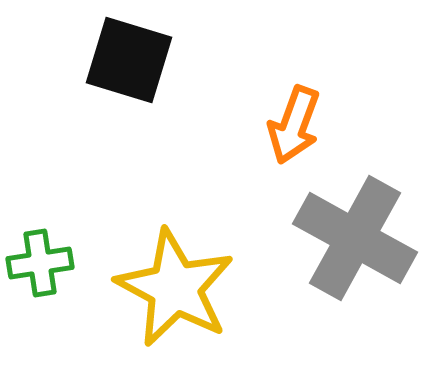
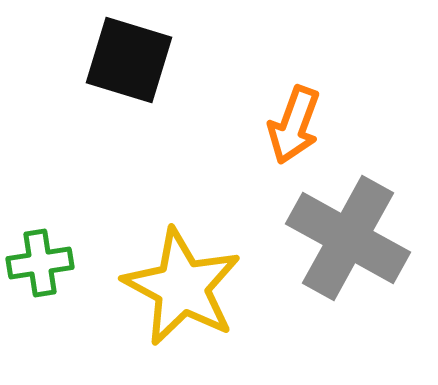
gray cross: moved 7 px left
yellow star: moved 7 px right, 1 px up
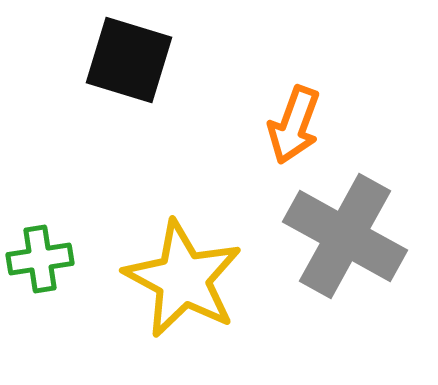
gray cross: moved 3 px left, 2 px up
green cross: moved 4 px up
yellow star: moved 1 px right, 8 px up
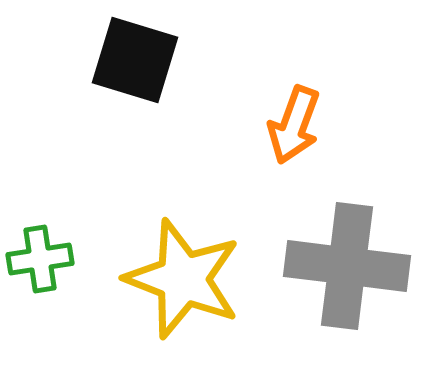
black square: moved 6 px right
gray cross: moved 2 px right, 30 px down; rotated 22 degrees counterclockwise
yellow star: rotated 7 degrees counterclockwise
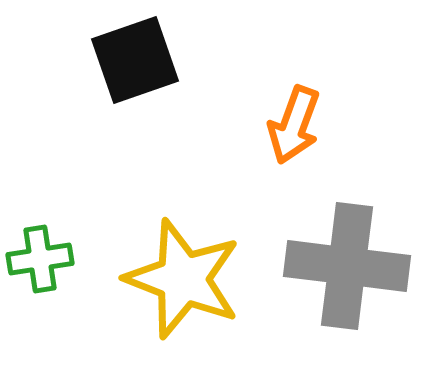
black square: rotated 36 degrees counterclockwise
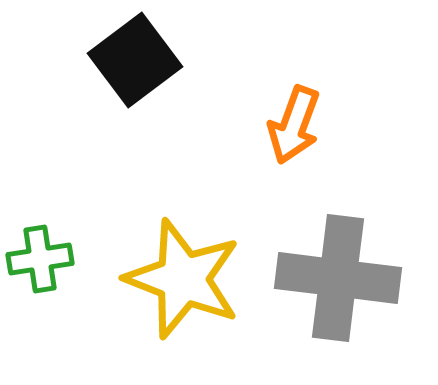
black square: rotated 18 degrees counterclockwise
gray cross: moved 9 px left, 12 px down
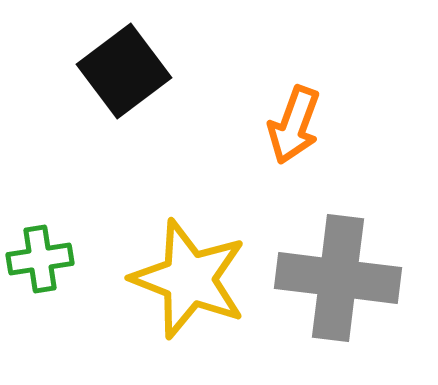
black square: moved 11 px left, 11 px down
yellow star: moved 6 px right
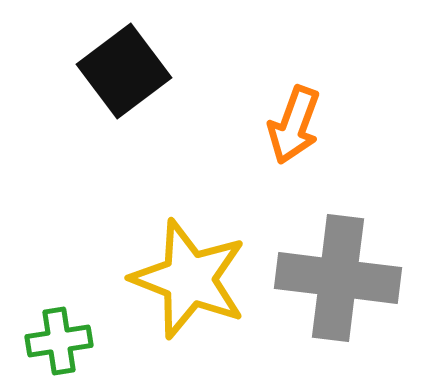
green cross: moved 19 px right, 82 px down
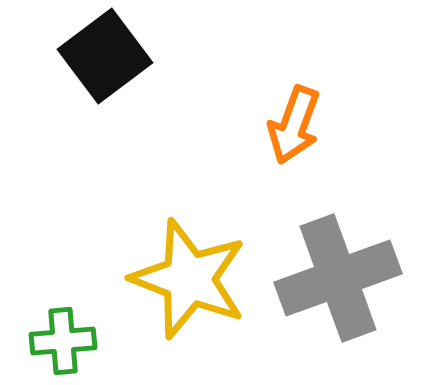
black square: moved 19 px left, 15 px up
gray cross: rotated 27 degrees counterclockwise
green cross: moved 4 px right; rotated 4 degrees clockwise
